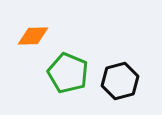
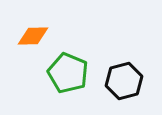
black hexagon: moved 4 px right
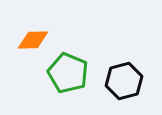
orange diamond: moved 4 px down
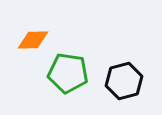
green pentagon: rotated 15 degrees counterclockwise
